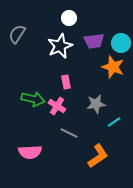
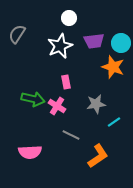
gray line: moved 2 px right, 2 px down
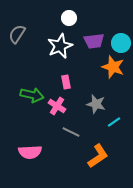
green arrow: moved 1 px left, 4 px up
gray star: rotated 24 degrees clockwise
gray line: moved 3 px up
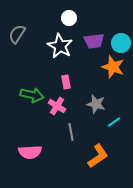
white star: rotated 20 degrees counterclockwise
gray line: rotated 54 degrees clockwise
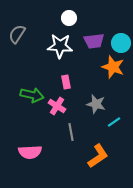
white star: rotated 25 degrees counterclockwise
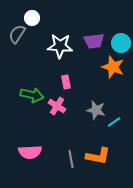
white circle: moved 37 px left
gray star: moved 6 px down
gray line: moved 27 px down
orange L-shape: rotated 45 degrees clockwise
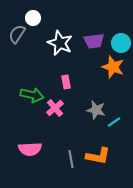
white circle: moved 1 px right
white star: moved 3 px up; rotated 20 degrees clockwise
pink cross: moved 2 px left, 2 px down; rotated 18 degrees clockwise
pink semicircle: moved 3 px up
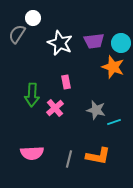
green arrow: rotated 80 degrees clockwise
cyan line: rotated 16 degrees clockwise
pink semicircle: moved 2 px right, 4 px down
gray line: moved 2 px left; rotated 24 degrees clockwise
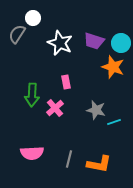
purple trapezoid: rotated 25 degrees clockwise
orange L-shape: moved 1 px right, 8 px down
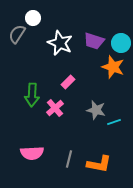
pink rectangle: moved 2 px right; rotated 56 degrees clockwise
